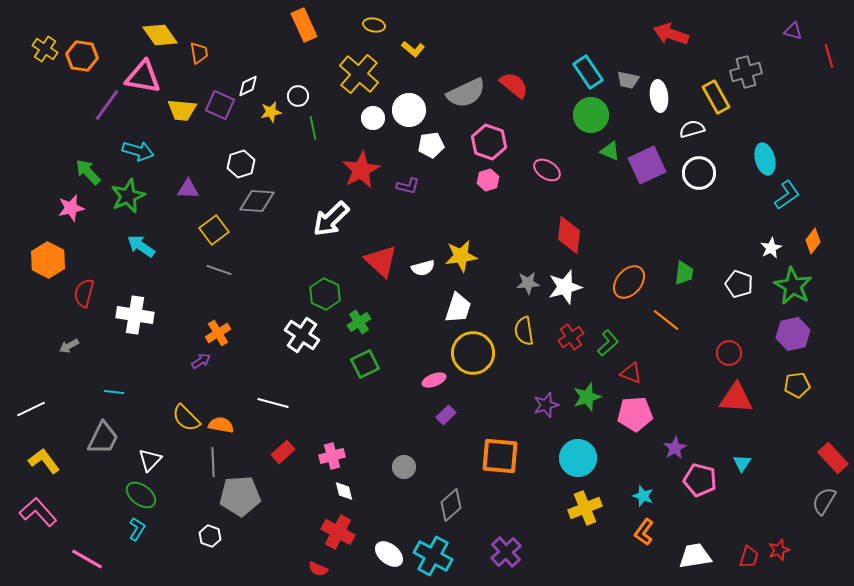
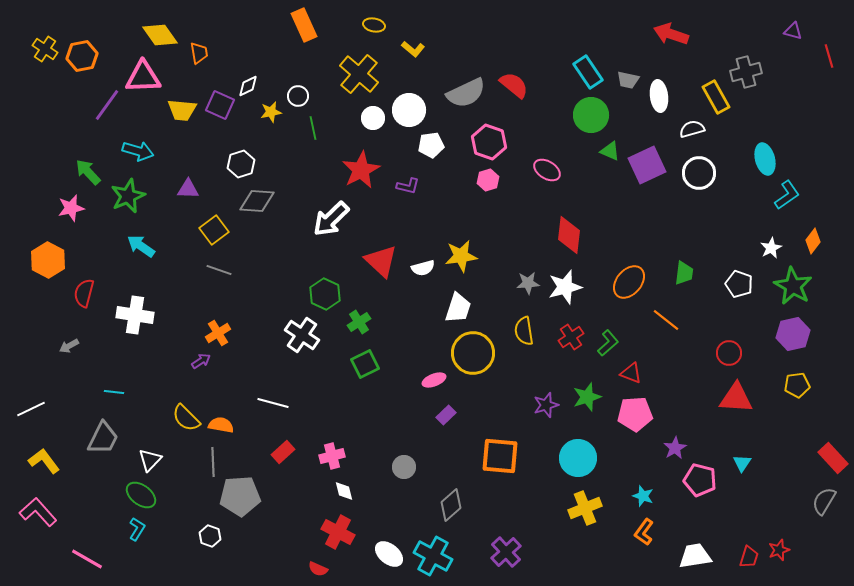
orange hexagon at (82, 56): rotated 20 degrees counterclockwise
pink triangle at (143, 77): rotated 12 degrees counterclockwise
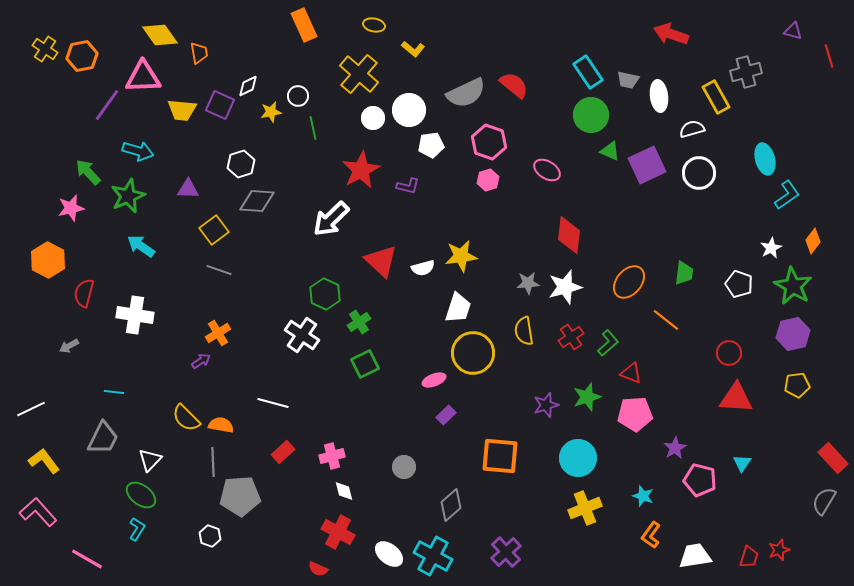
orange L-shape at (644, 532): moved 7 px right, 3 px down
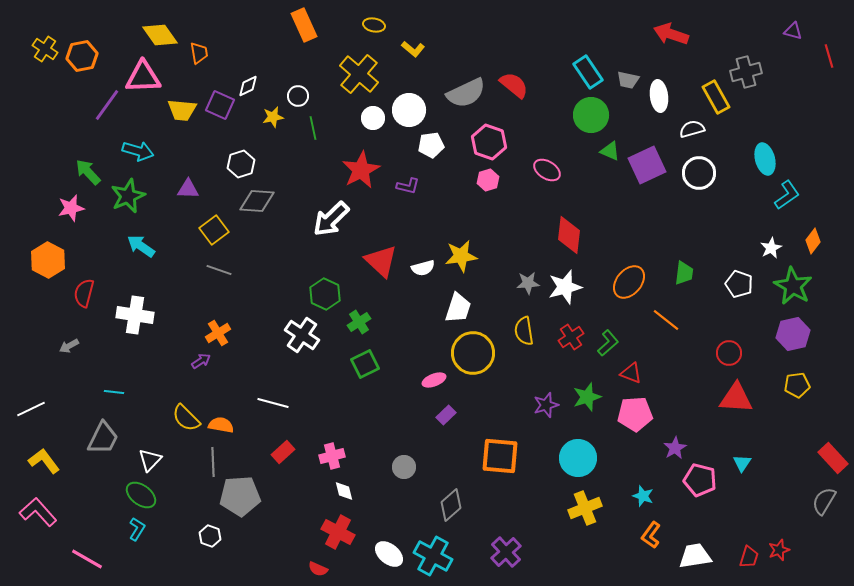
yellow star at (271, 112): moved 2 px right, 5 px down
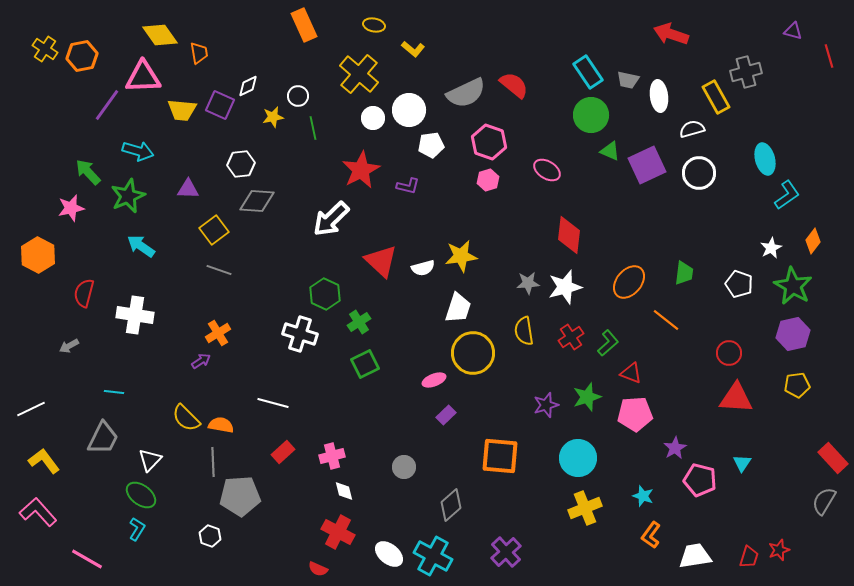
white hexagon at (241, 164): rotated 12 degrees clockwise
orange hexagon at (48, 260): moved 10 px left, 5 px up
white cross at (302, 335): moved 2 px left, 1 px up; rotated 16 degrees counterclockwise
